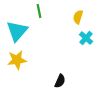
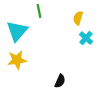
yellow semicircle: moved 1 px down
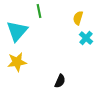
yellow star: moved 2 px down
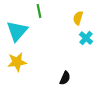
black semicircle: moved 5 px right, 3 px up
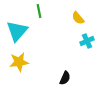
yellow semicircle: rotated 56 degrees counterclockwise
cyan cross: moved 1 px right, 3 px down; rotated 24 degrees clockwise
yellow star: moved 2 px right
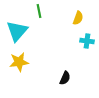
yellow semicircle: rotated 120 degrees counterclockwise
cyan cross: rotated 32 degrees clockwise
